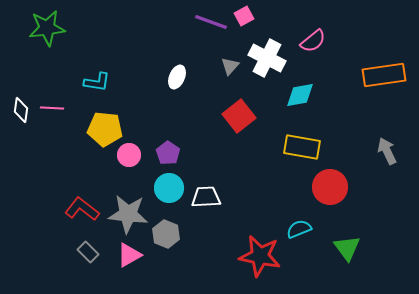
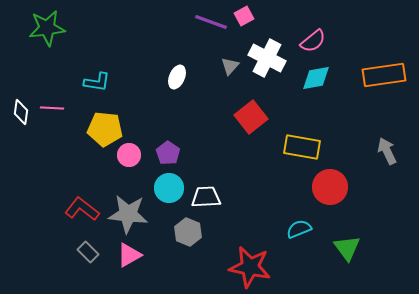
cyan diamond: moved 16 px right, 17 px up
white diamond: moved 2 px down
red square: moved 12 px right, 1 px down
gray hexagon: moved 22 px right, 2 px up
red star: moved 10 px left, 11 px down
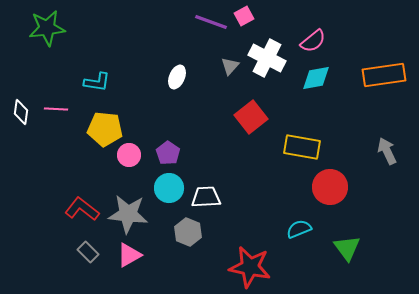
pink line: moved 4 px right, 1 px down
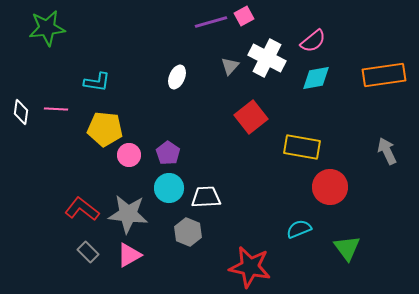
purple line: rotated 36 degrees counterclockwise
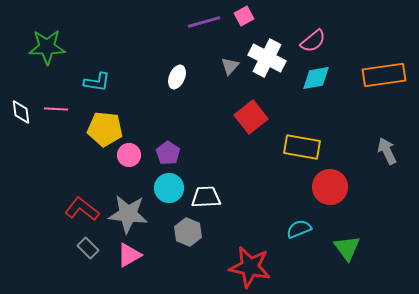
purple line: moved 7 px left
green star: moved 19 px down; rotated 6 degrees clockwise
white diamond: rotated 15 degrees counterclockwise
gray rectangle: moved 4 px up
